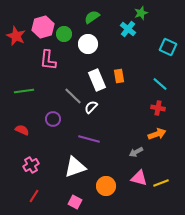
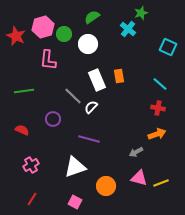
red line: moved 2 px left, 3 px down
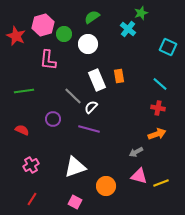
pink hexagon: moved 2 px up
purple line: moved 10 px up
pink triangle: moved 2 px up
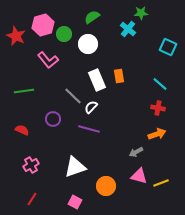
green star: rotated 16 degrees clockwise
pink L-shape: rotated 45 degrees counterclockwise
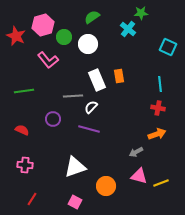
green circle: moved 3 px down
cyan line: rotated 42 degrees clockwise
gray line: rotated 48 degrees counterclockwise
pink cross: moved 6 px left; rotated 35 degrees clockwise
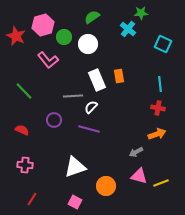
cyan square: moved 5 px left, 3 px up
green line: rotated 54 degrees clockwise
purple circle: moved 1 px right, 1 px down
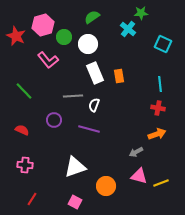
white rectangle: moved 2 px left, 7 px up
white semicircle: moved 3 px right, 2 px up; rotated 24 degrees counterclockwise
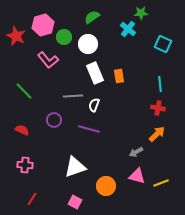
orange arrow: rotated 24 degrees counterclockwise
pink triangle: moved 2 px left
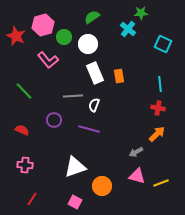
orange circle: moved 4 px left
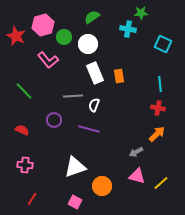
cyan cross: rotated 28 degrees counterclockwise
yellow line: rotated 21 degrees counterclockwise
